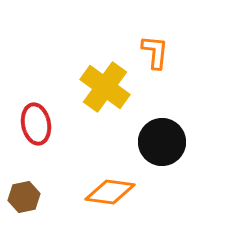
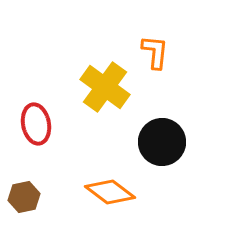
orange diamond: rotated 30 degrees clockwise
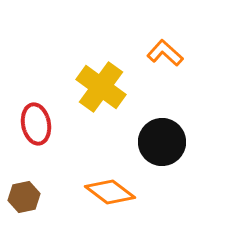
orange L-shape: moved 10 px right, 1 px down; rotated 54 degrees counterclockwise
yellow cross: moved 4 px left
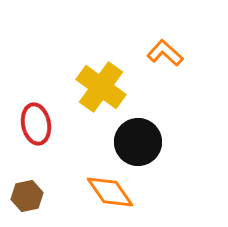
black circle: moved 24 px left
orange diamond: rotated 18 degrees clockwise
brown hexagon: moved 3 px right, 1 px up
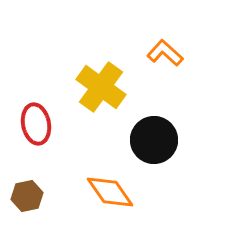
black circle: moved 16 px right, 2 px up
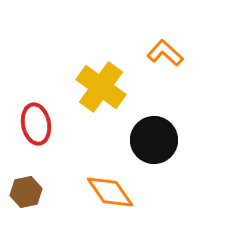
brown hexagon: moved 1 px left, 4 px up
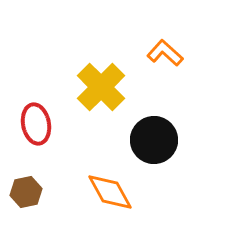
yellow cross: rotated 9 degrees clockwise
orange diamond: rotated 6 degrees clockwise
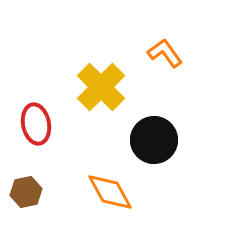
orange L-shape: rotated 12 degrees clockwise
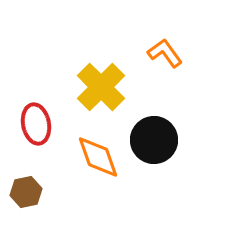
orange diamond: moved 12 px left, 35 px up; rotated 9 degrees clockwise
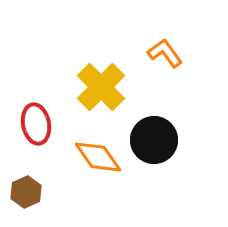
orange diamond: rotated 15 degrees counterclockwise
brown hexagon: rotated 12 degrees counterclockwise
